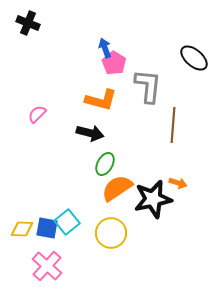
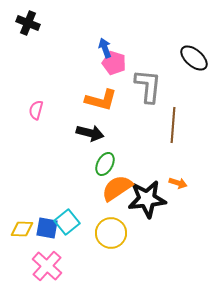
pink pentagon: rotated 15 degrees counterclockwise
pink semicircle: moved 1 px left, 4 px up; rotated 30 degrees counterclockwise
black star: moved 6 px left; rotated 6 degrees clockwise
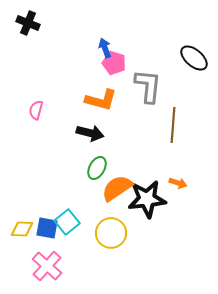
green ellipse: moved 8 px left, 4 px down
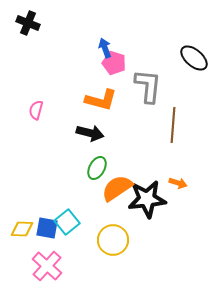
yellow circle: moved 2 px right, 7 px down
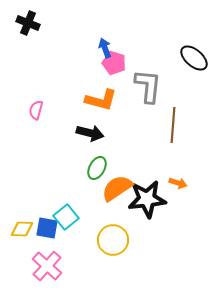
cyan square: moved 1 px left, 5 px up
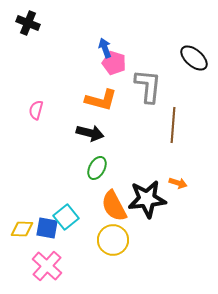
orange semicircle: moved 3 px left, 18 px down; rotated 84 degrees counterclockwise
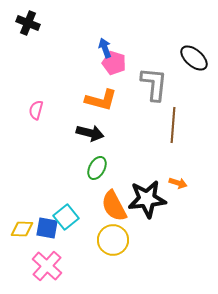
gray L-shape: moved 6 px right, 2 px up
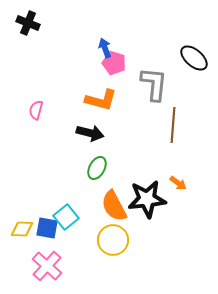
orange arrow: rotated 18 degrees clockwise
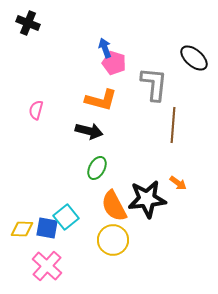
black arrow: moved 1 px left, 2 px up
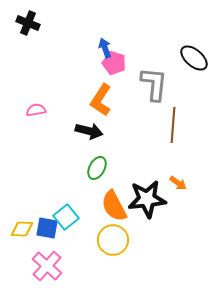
orange L-shape: rotated 108 degrees clockwise
pink semicircle: rotated 66 degrees clockwise
